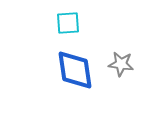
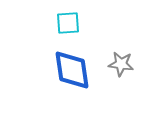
blue diamond: moved 3 px left
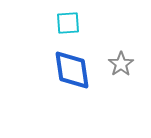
gray star: rotated 30 degrees clockwise
